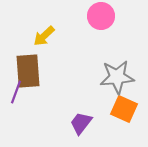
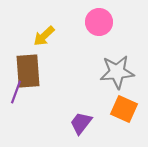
pink circle: moved 2 px left, 6 px down
gray star: moved 5 px up
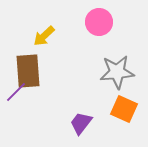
purple line: rotated 25 degrees clockwise
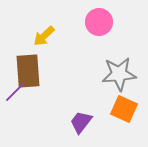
gray star: moved 2 px right, 2 px down
purple line: moved 1 px left
purple trapezoid: moved 1 px up
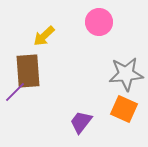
gray star: moved 7 px right
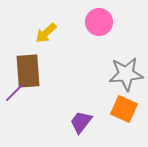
yellow arrow: moved 2 px right, 3 px up
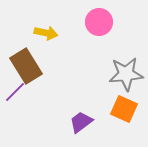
yellow arrow: rotated 125 degrees counterclockwise
brown rectangle: moved 2 px left, 5 px up; rotated 28 degrees counterclockwise
purple trapezoid: rotated 15 degrees clockwise
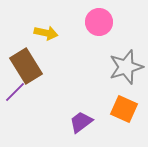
gray star: moved 7 px up; rotated 12 degrees counterclockwise
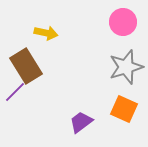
pink circle: moved 24 px right
